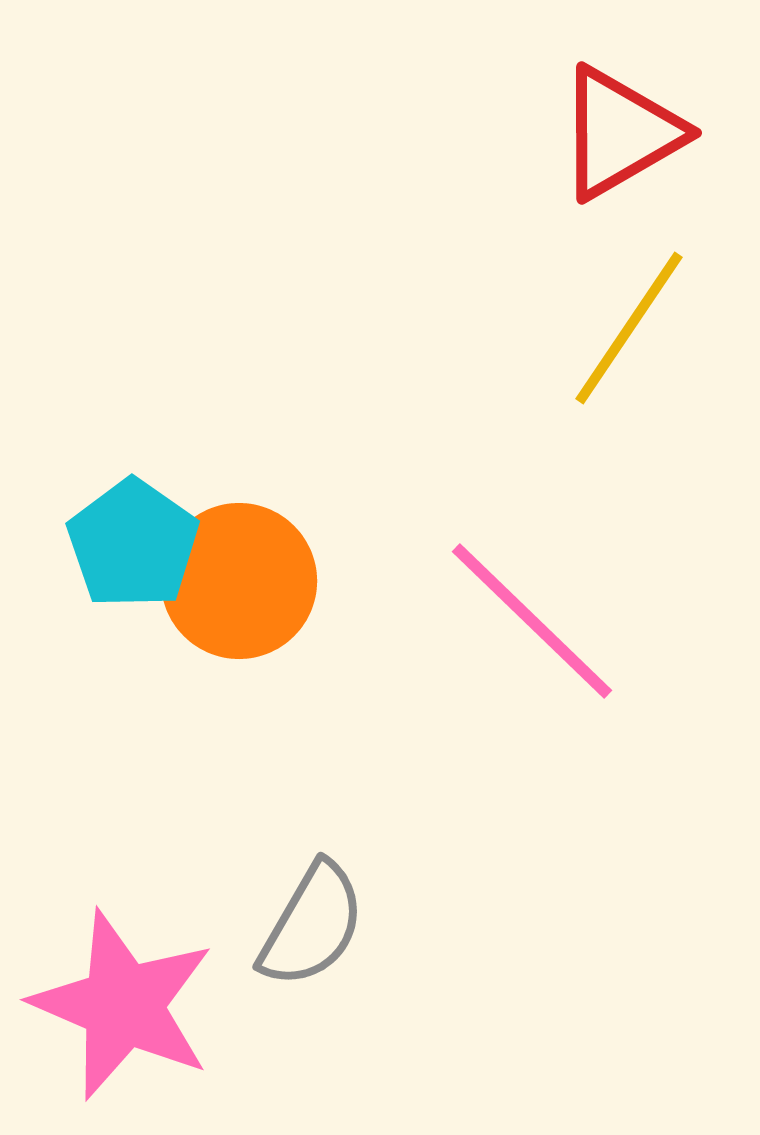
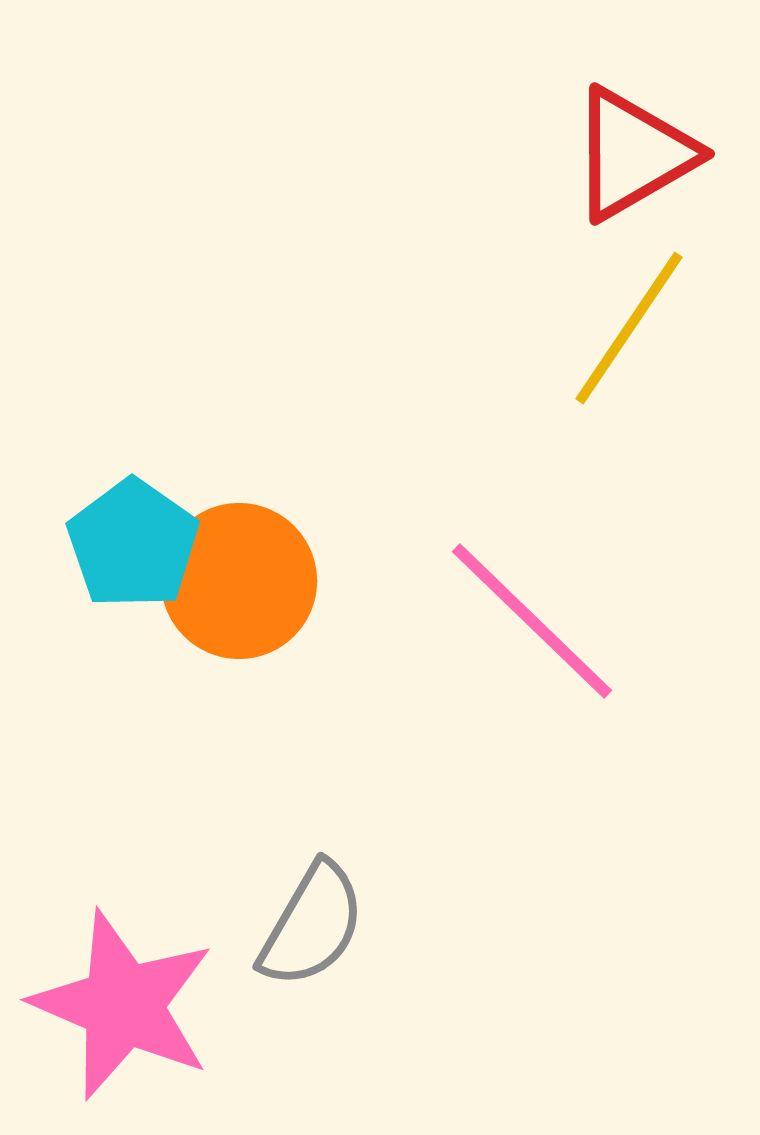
red triangle: moved 13 px right, 21 px down
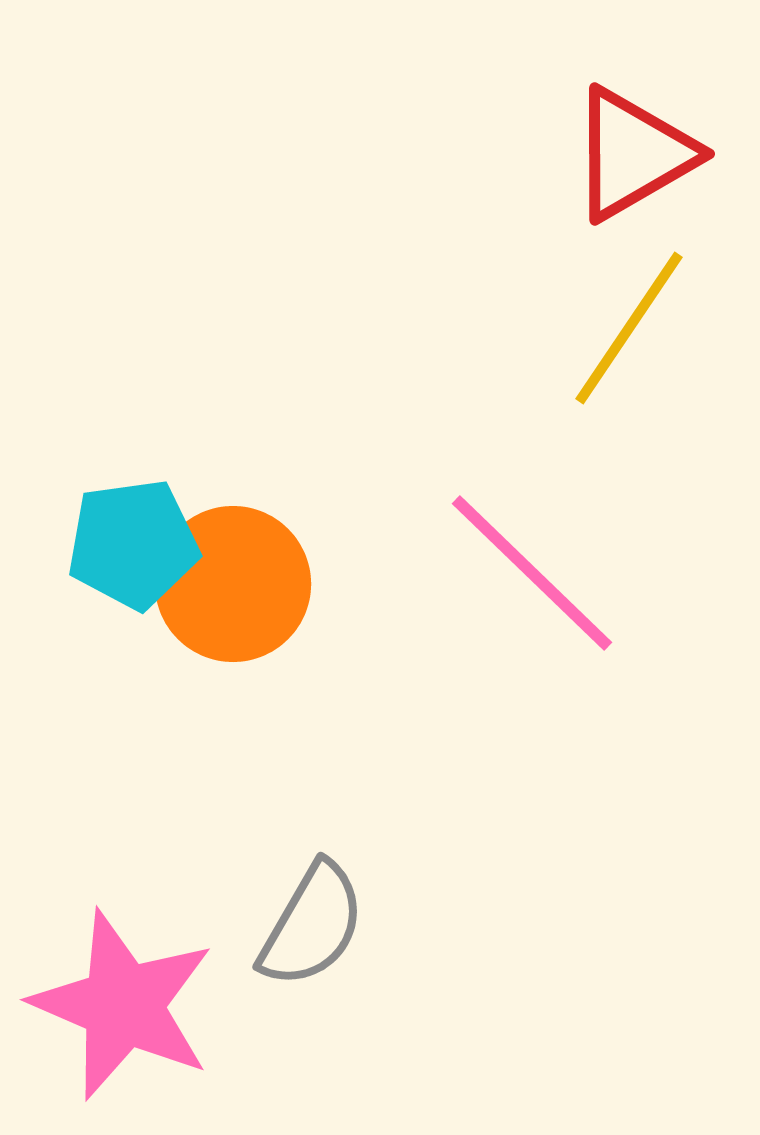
cyan pentagon: rotated 29 degrees clockwise
orange circle: moved 6 px left, 3 px down
pink line: moved 48 px up
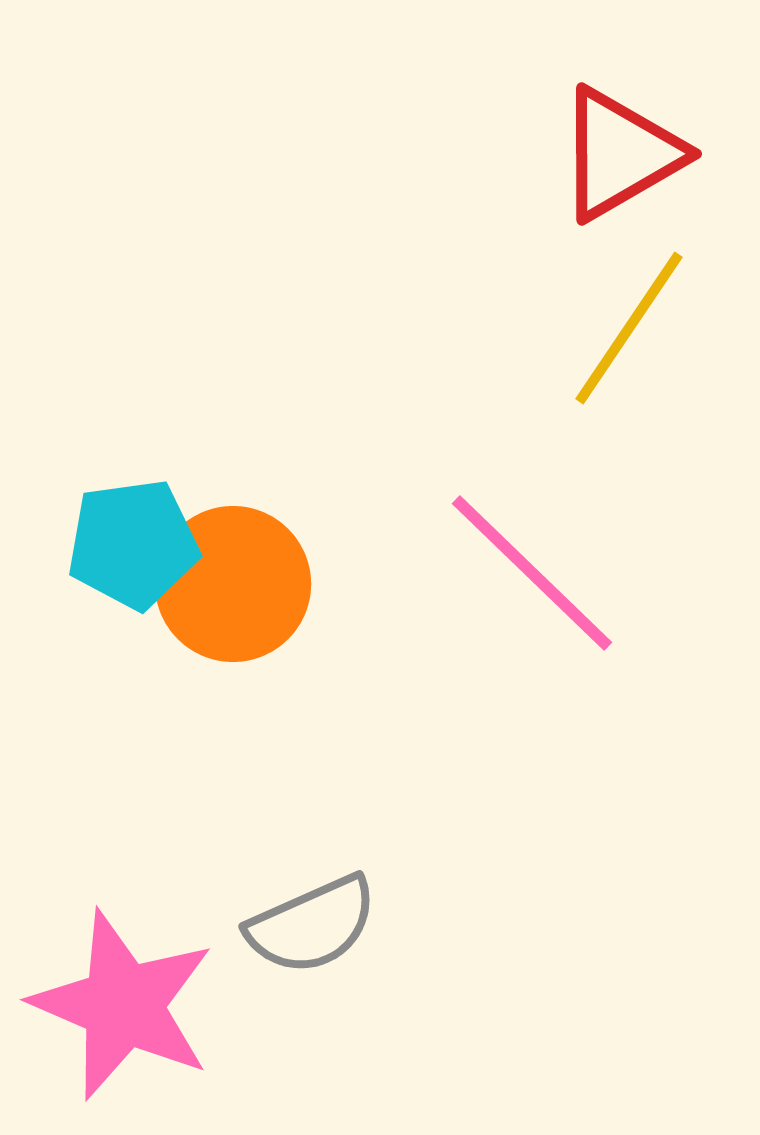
red triangle: moved 13 px left
gray semicircle: rotated 36 degrees clockwise
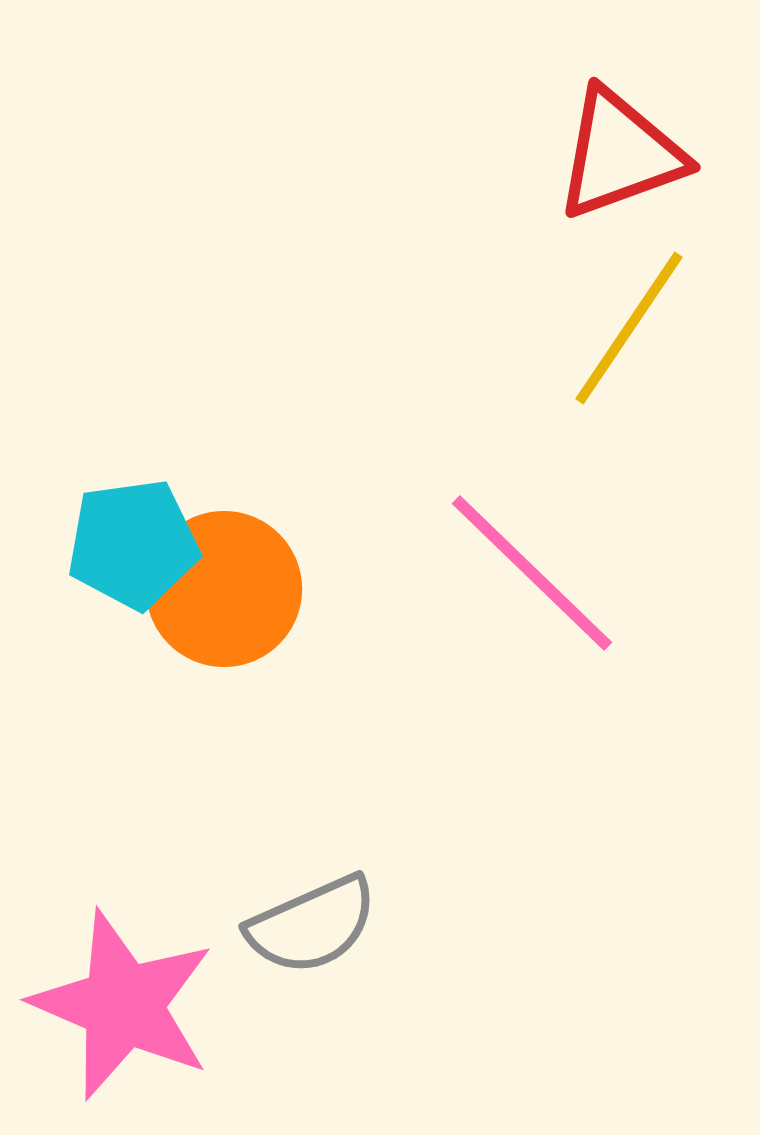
red triangle: rotated 10 degrees clockwise
orange circle: moved 9 px left, 5 px down
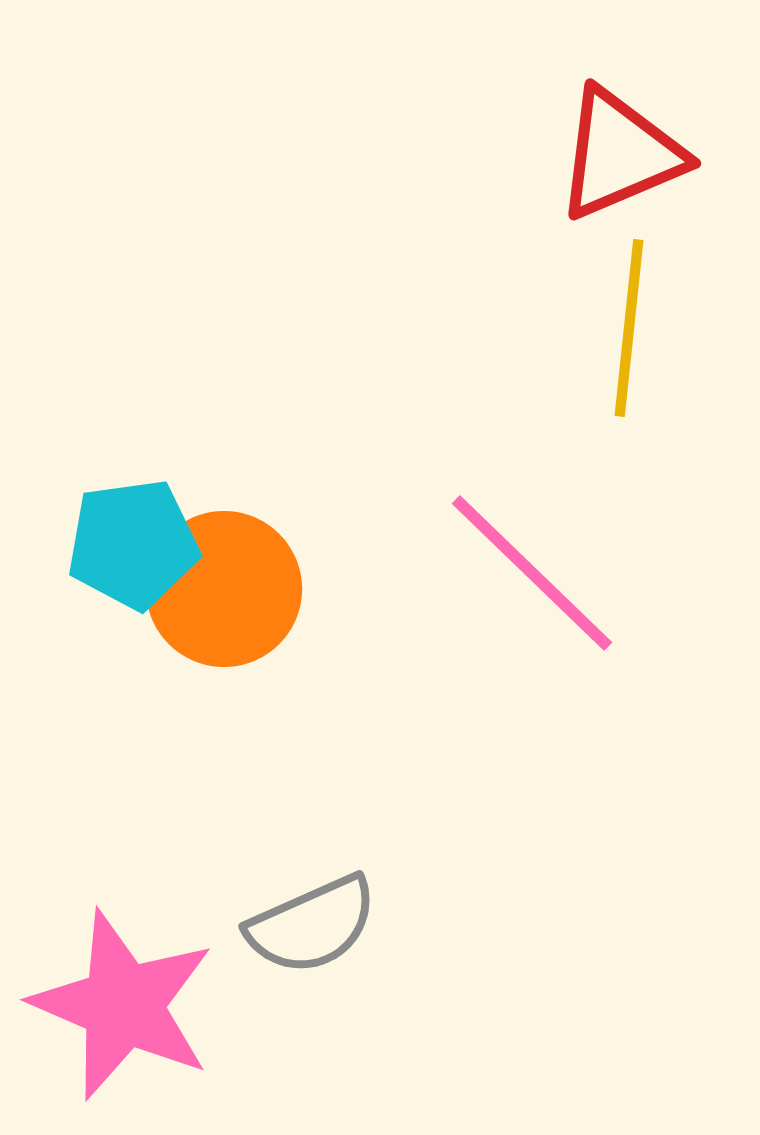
red triangle: rotated 3 degrees counterclockwise
yellow line: rotated 28 degrees counterclockwise
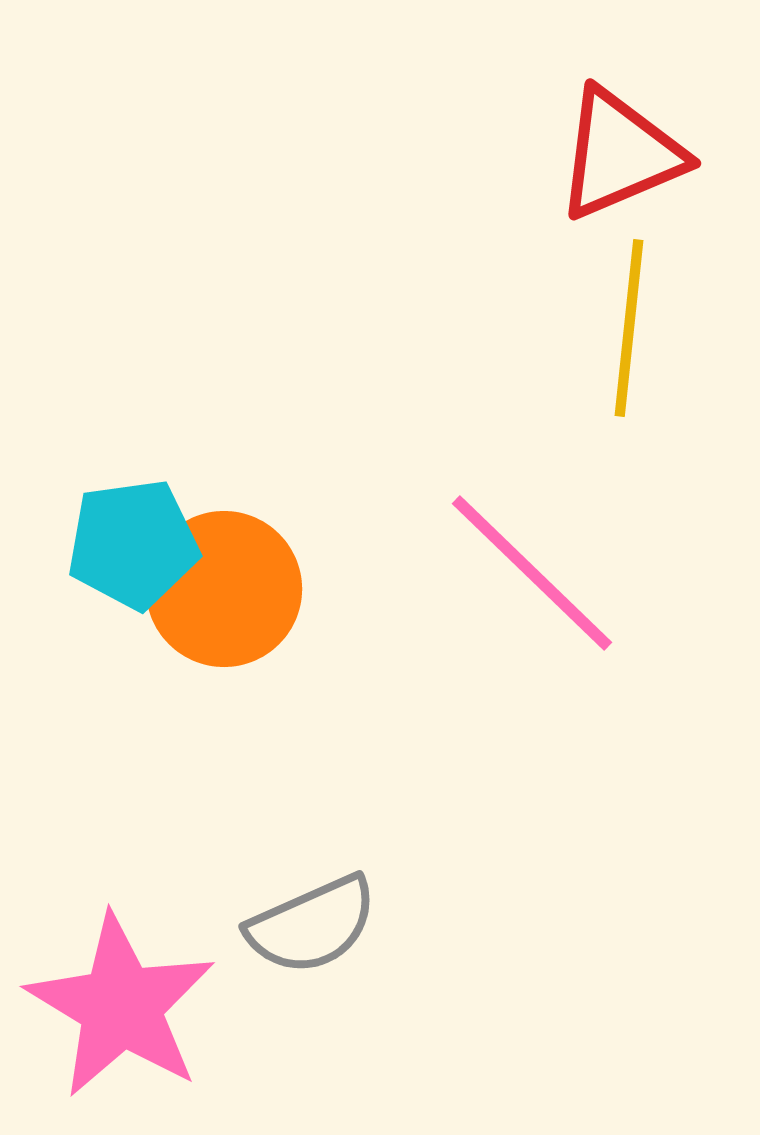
pink star: moved 2 px left, 1 px down; rotated 8 degrees clockwise
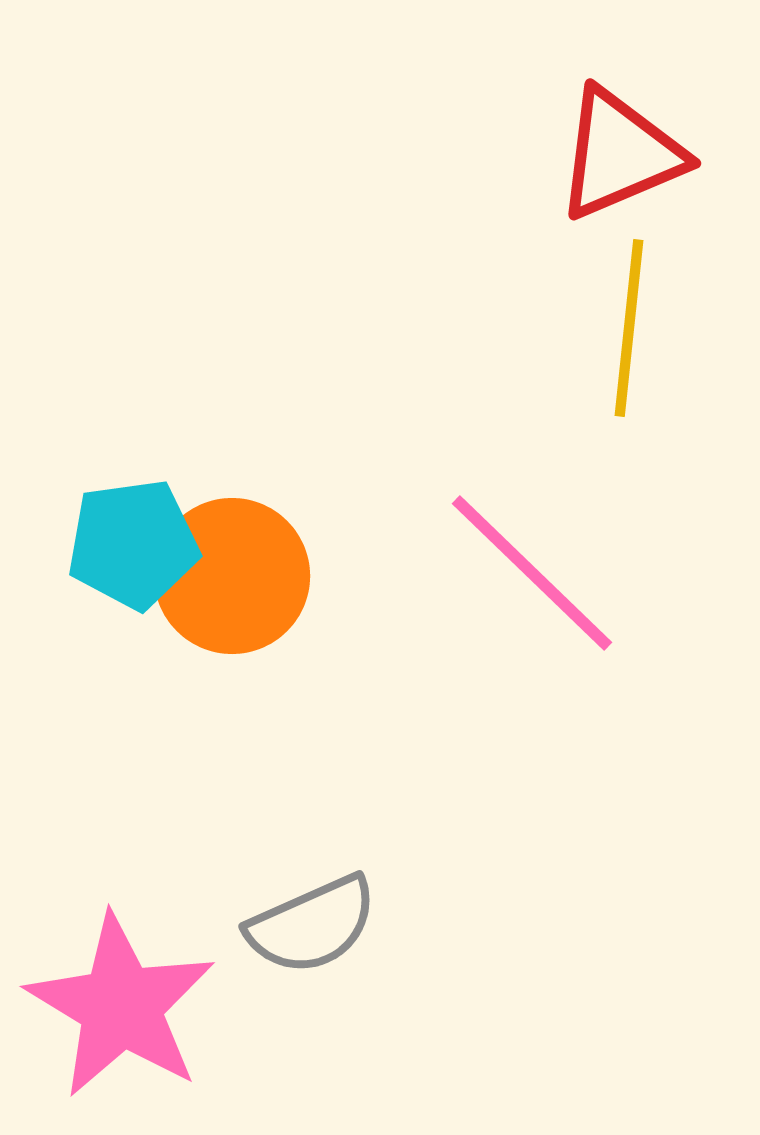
orange circle: moved 8 px right, 13 px up
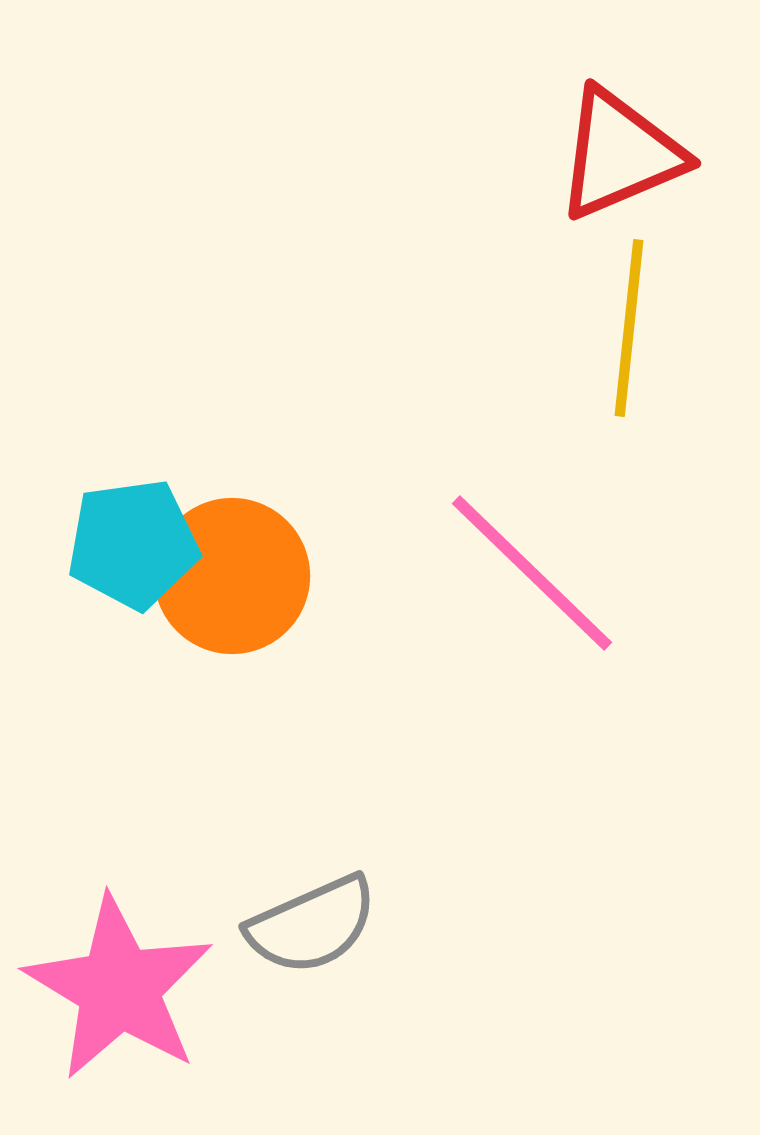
pink star: moved 2 px left, 18 px up
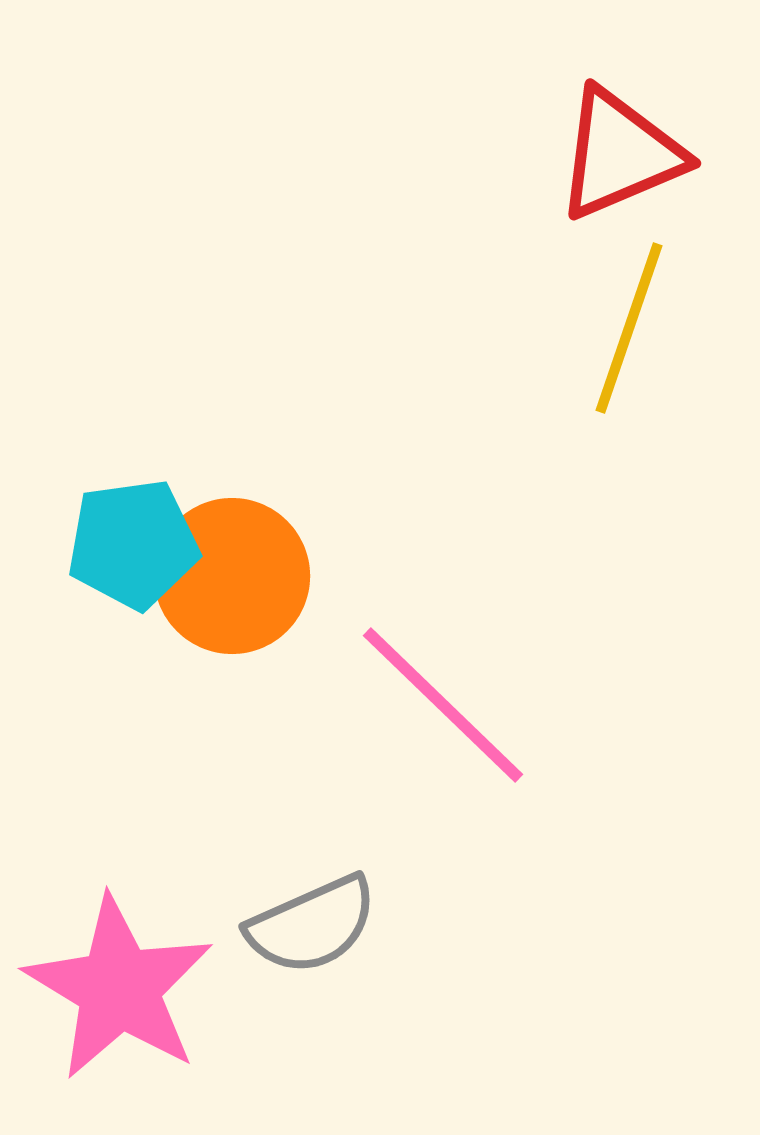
yellow line: rotated 13 degrees clockwise
pink line: moved 89 px left, 132 px down
